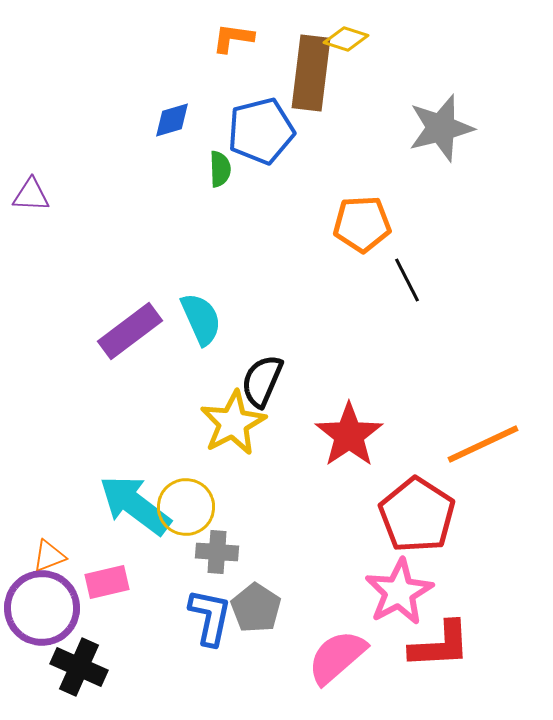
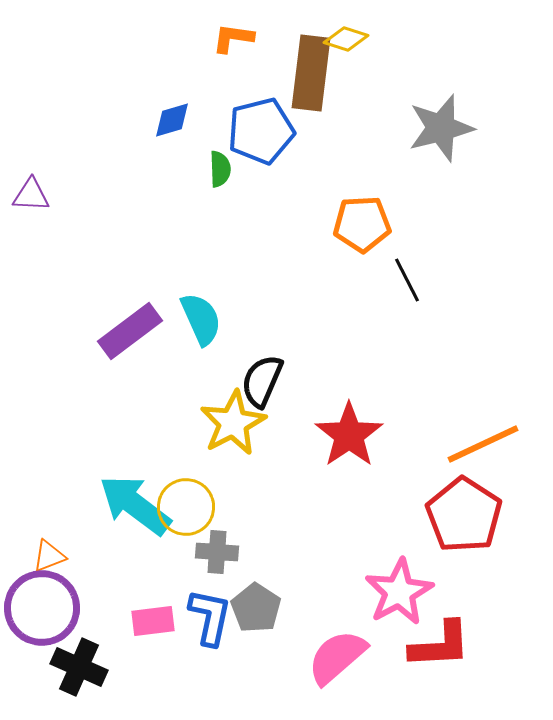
red pentagon: moved 47 px right
pink rectangle: moved 46 px right, 39 px down; rotated 6 degrees clockwise
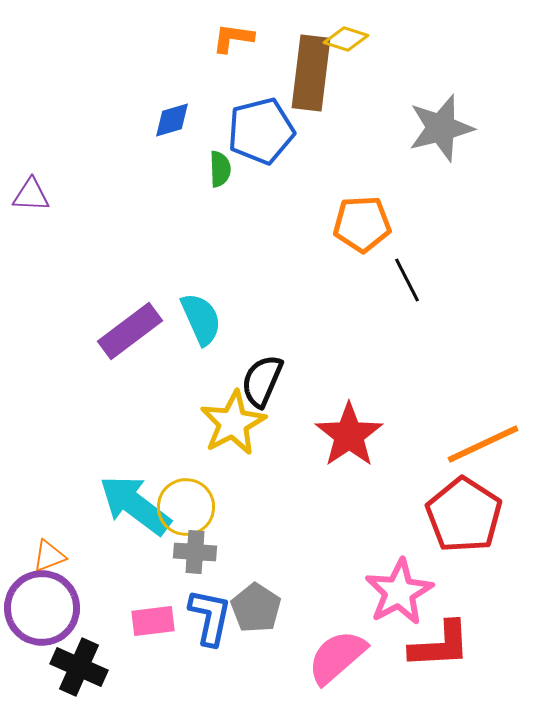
gray cross: moved 22 px left
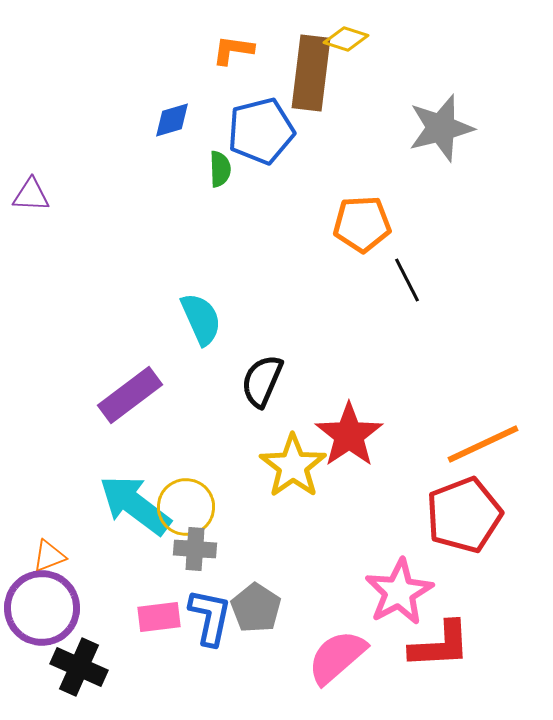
orange L-shape: moved 12 px down
purple rectangle: moved 64 px down
yellow star: moved 60 px right, 43 px down; rotated 8 degrees counterclockwise
red pentagon: rotated 18 degrees clockwise
gray cross: moved 3 px up
pink rectangle: moved 6 px right, 4 px up
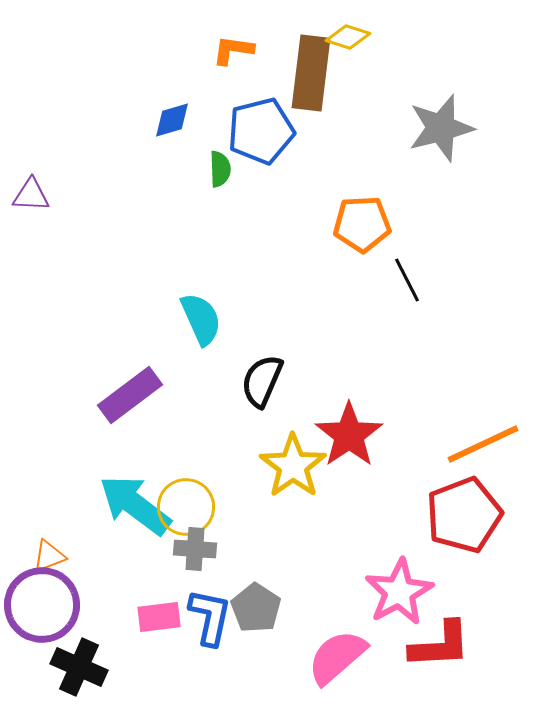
yellow diamond: moved 2 px right, 2 px up
purple circle: moved 3 px up
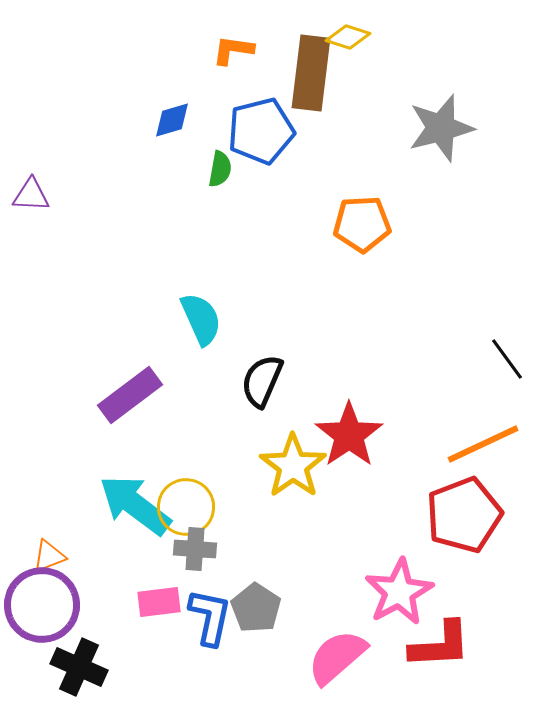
green semicircle: rotated 12 degrees clockwise
black line: moved 100 px right, 79 px down; rotated 9 degrees counterclockwise
pink rectangle: moved 15 px up
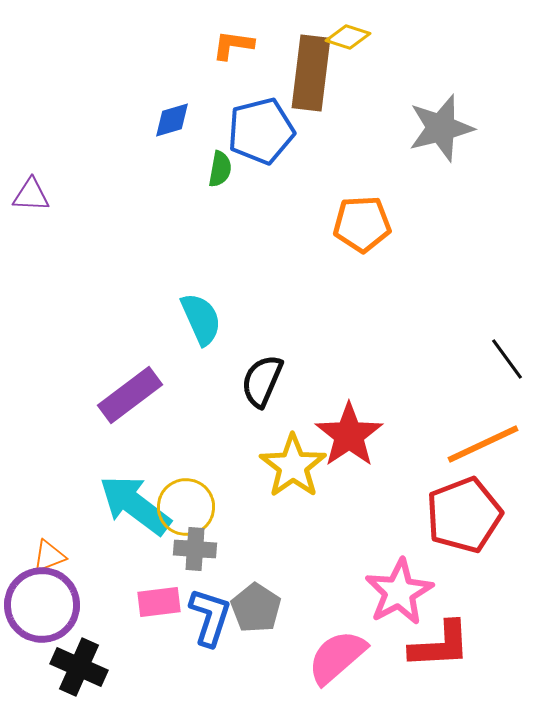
orange L-shape: moved 5 px up
blue L-shape: rotated 6 degrees clockwise
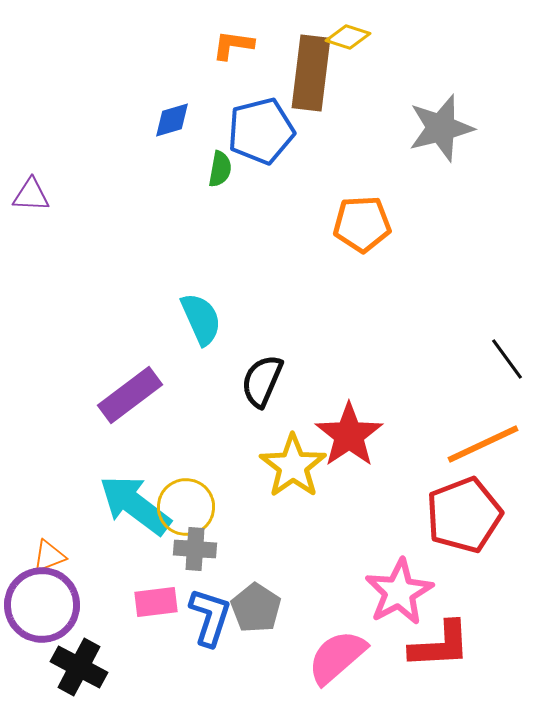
pink rectangle: moved 3 px left
black cross: rotated 4 degrees clockwise
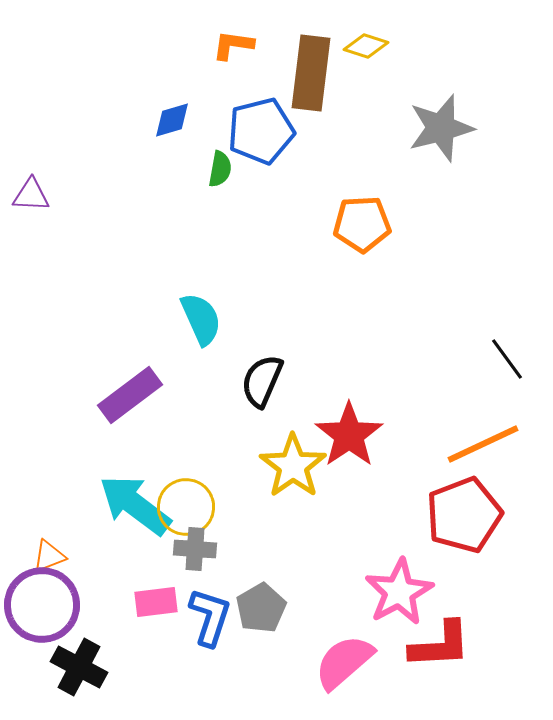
yellow diamond: moved 18 px right, 9 px down
gray pentagon: moved 5 px right; rotated 9 degrees clockwise
pink semicircle: moved 7 px right, 5 px down
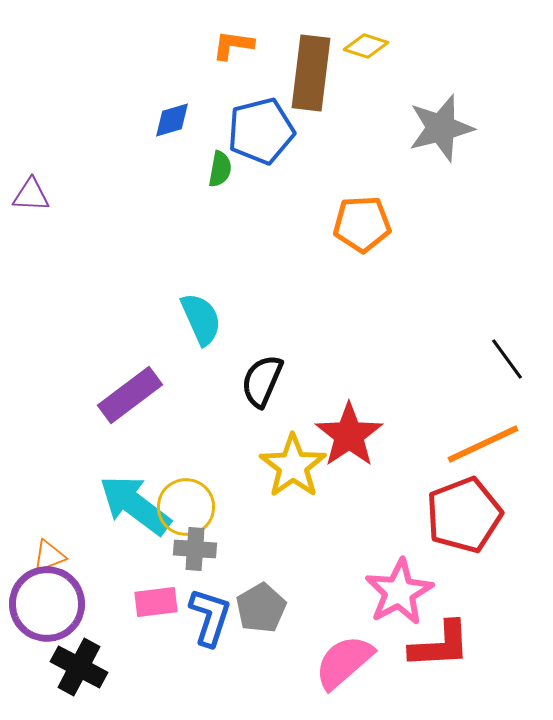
purple circle: moved 5 px right, 1 px up
